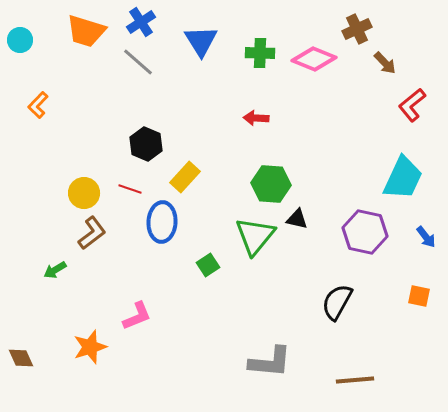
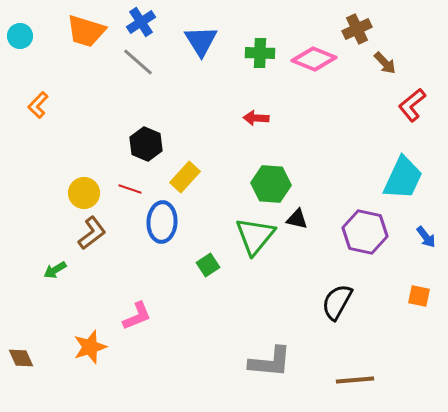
cyan circle: moved 4 px up
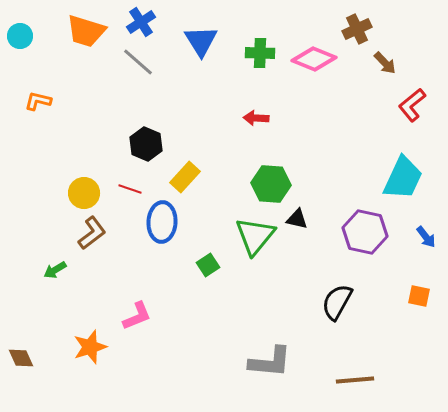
orange L-shape: moved 4 px up; rotated 60 degrees clockwise
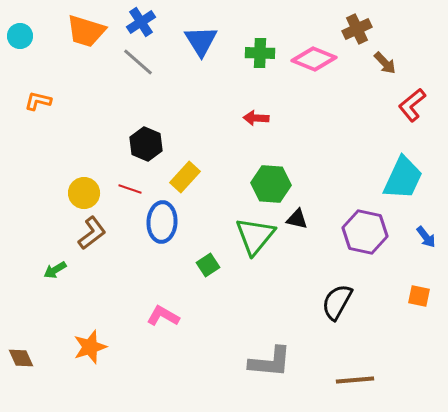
pink L-shape: moved 26 px right; rotated 128 degrees counterclockwise
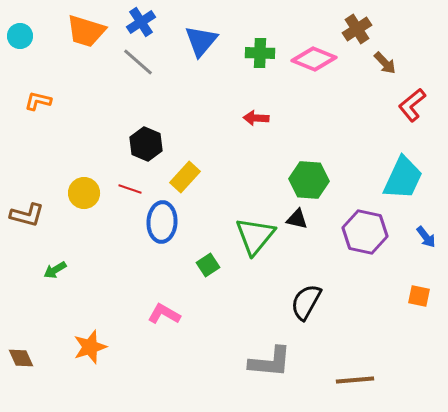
brown cross: rotated 8 degrees counterclockwise
blue triangle: rotated 12 degrees clockwise
green hexagon: moved 38 px right, 4 px up
brown L-shape: moved 65 px left, 18 px up; rotated 52 degrees clockwise
black semicircle: moved 31 px left
pink L-shape: moved 1 px right, 2 px up
